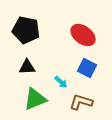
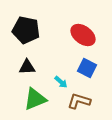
brown L-shape: moved 2 px left, 1 px up
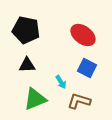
black triangle: moved 2 px up
cyan arrow: rotated 16 degrees clockwise
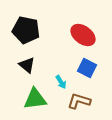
black triangle: rotated 42 degrees clockwise
green triangle: rotated 15 degrees clockwise
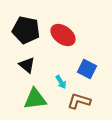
red ellipse: moved 20 px left
blue square: moved 1 px down
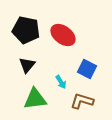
black triangle: rotated 30 degrees clockwise
brown L-shape: moved 3 px right
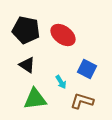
black triangle: rotated 36 degrees counterclockwise
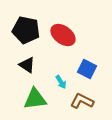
brown L-shape: rotated 10 degrees clockwise
